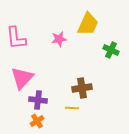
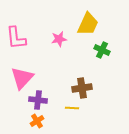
green cross: moved 9 px left
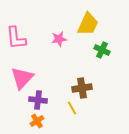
yellow line: rotated 56 degrees clockwise
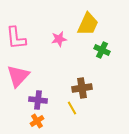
pink triangle: moved 4 px left, 2 px up
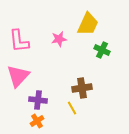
pink L-shape: moved 3 px right, 3 px down
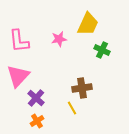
purple cross: moved 2 px left, 2 px up; rotated 36 degrees clockwise
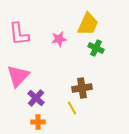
pink L-shape: moved 7 px up
green cross: moved 6 px left, 2 px up
orange cross: moved 1 px right, 1 px down; rotated 32 degrees clockwise
